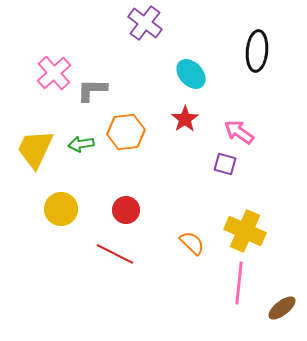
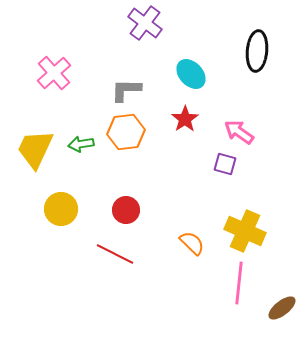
gray L-shape: moved 34 px right
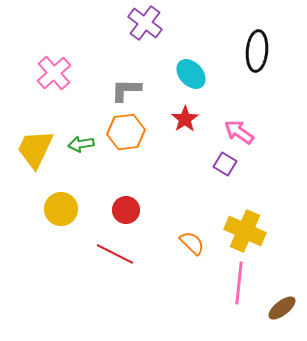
purple square: rotated 15 degrees clockwise
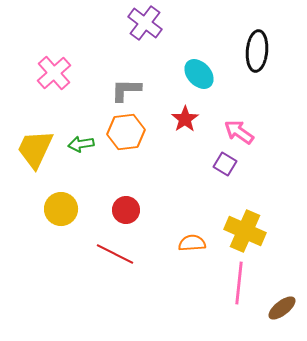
cyan ellipse: moved 8 px right
orange semicircle: rotated 48 degrees counterclockwise
